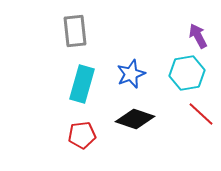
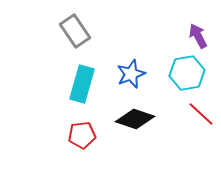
gray rectangle: rotated 28 degrees counterclockwise
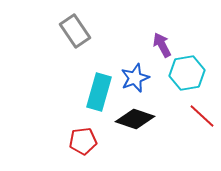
purple arrow: moved 36 px left, 9 px down
blue star: moved 4 px right, 4 px down
cyan rectangle: moved 17 px right, 8 px down
red line: moved 1 px right, 2 px down
red pentagon: moved 1 px right, 6 px down
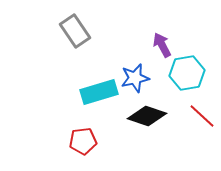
blue star: rotated 8 degrees clockwise
cyan rectangle: rotated 57 degrees clockwise
black diamond: moved 12 px right, 3 px up
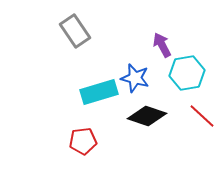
blue star: rotated 28 degrees clockwise
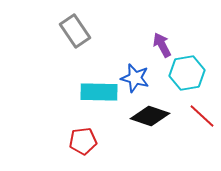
cyan rectangle: rotated 18 degrees clockwise
black diamond: moved 3 px right
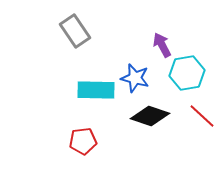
cyan rectangle: moved 3 px left, 2 px up
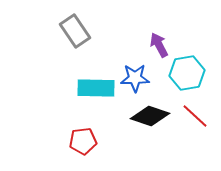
purple arrow: moved 3 px left
blue star: rotated 16 degrees counterclockwise
cyan rectangle: moved 2 px up
red line: moved 7 px left
